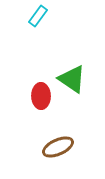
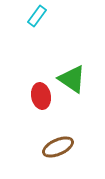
cyan rectangle: moved 1 px left
red ellipse: rotated 10 degrees counterclockwise
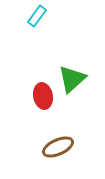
green triangle: rotated 44 degrees clockwise
red ellipse: moved 2 px right
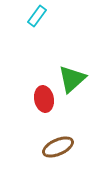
red ellipse: moved 1 px right, 3 px down
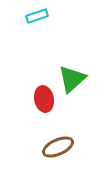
cyan rectangle: rotated 35 degrees clockwise
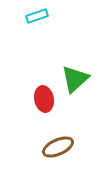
green triangle: moved 3 px right
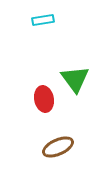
cyan rectangle: moved 6 px right, 4 px down; rotated 10 degrees clockwise
green triangle: rotated 24 degrees counterclockwise
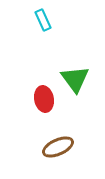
cyan rectangle: rotated 75 degrees clockwise
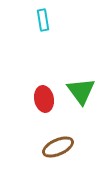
cyan rectangle: rotated 15 degrees clockwise
green triangle: moved 6 px right, 12 px down
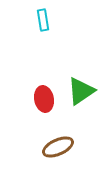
green triangle: rotated 32 degrees clockwise
